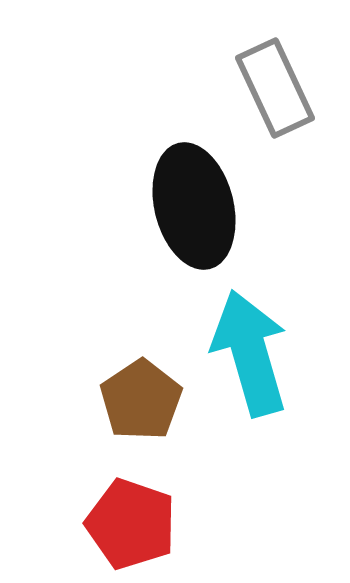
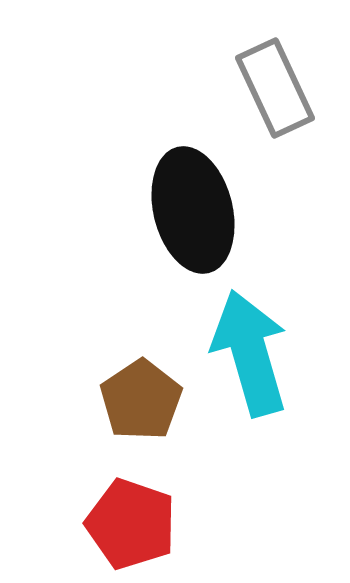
black ellipse: moved 1 px left, 4 px down
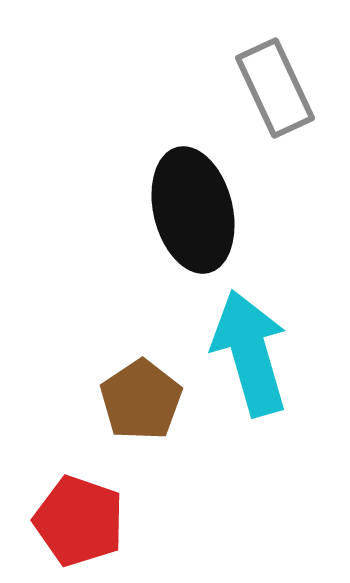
red pentagon: moved 52 px left, 3 px up
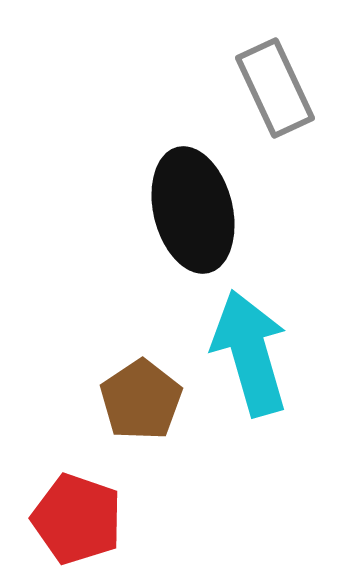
red pentagon: moved 2 px left, 2 px up
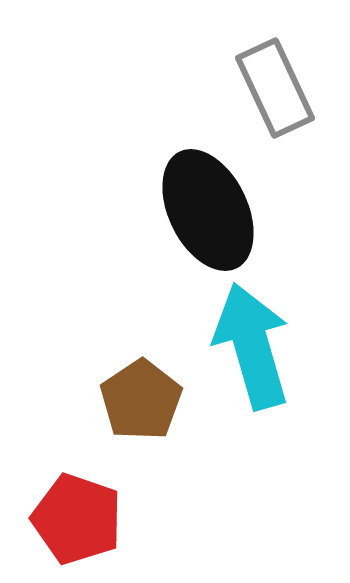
black ellipse: moved 15 px right; rotated 12 degrees counterclockwise
cyan arrow: moved 2 px right, 7 px up
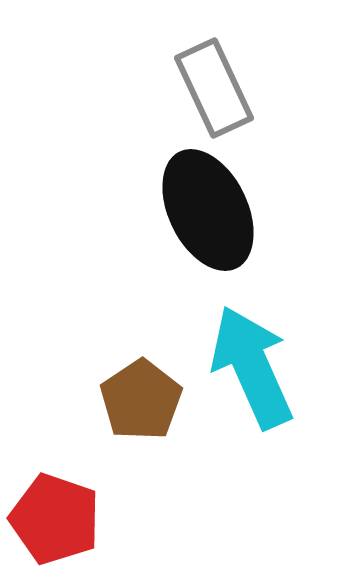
gray rectangle: moved 61 px left
cyan arrow: moved 21 px down; rotated 8 degrees counterclockwise
red pentagon: moved 22 px left
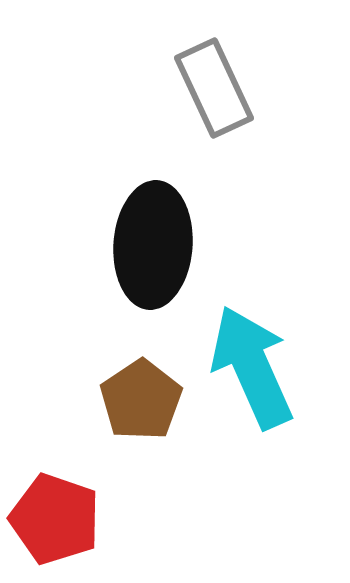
black ellipse: moved 55 px left, 35 px down; rotated 30 degrees clockwise
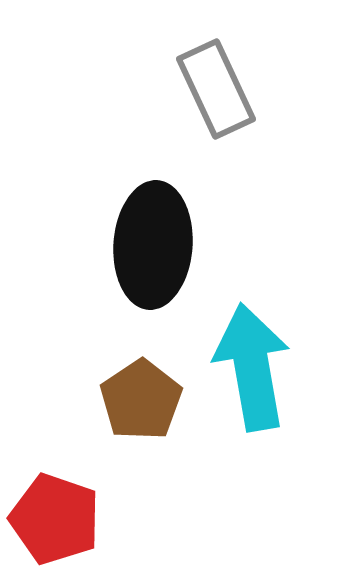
gray rectangle: moved 2 px right, 1 px down
cyan arrow: rotated 14 degrees clockwise
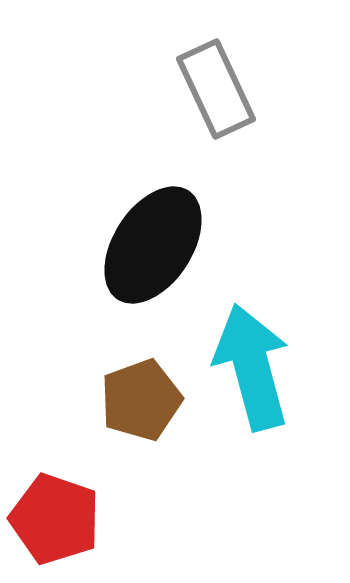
black ellipse: rotated 29 degrees clockwise
cyan arrow: rotated 5 degrees counterclockwise
brown pentagon: rotated 14 degrees clockwise
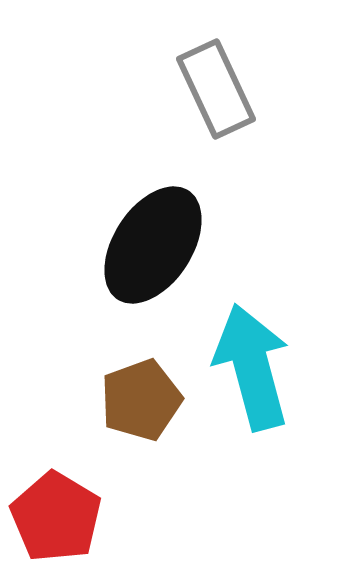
red pentagon: moved 1 px right, 2 px up; rotated 12 degrees clockwise
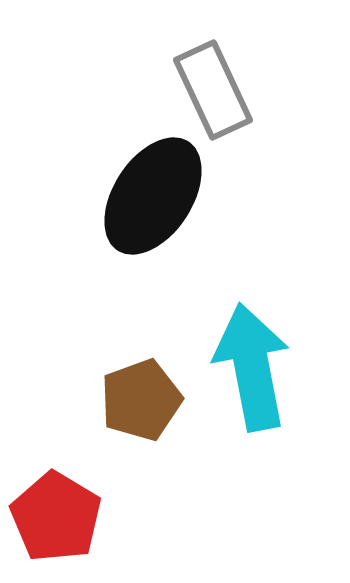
gray rectangle: moved 3 px left, 1 px down
black ellipse: moved 49 px up
cyan arrow: rotated 4 degrees clockwise
